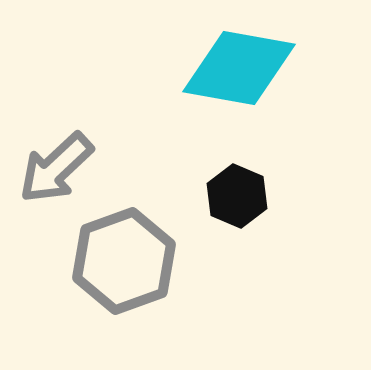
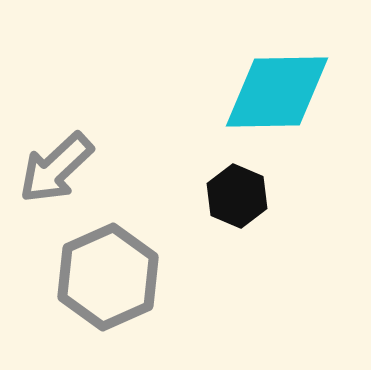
cyan diamond: moved 38 px right, 24 px down; rotated 11 degrees counterclockwise
gray hexagon: moved 16 px left, 16 px down; rotated 4 degrees counterclockwise
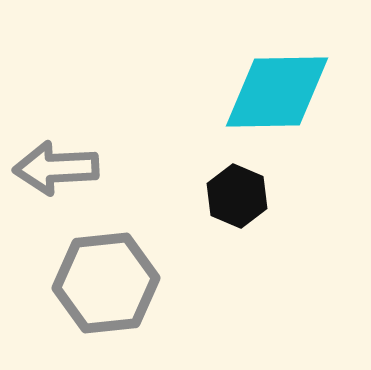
gray arrow: rotated 40 degrees clockwise
gray hexagon: moved 2 px left, 6 px down; rotated 18 degrees clockwise
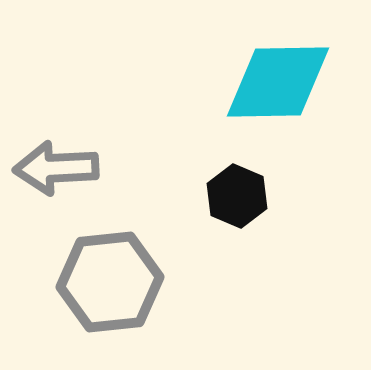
cyan diamond: moved 1 px right, 10 px up
gray hexagon: moved 4 px right, 1 px up
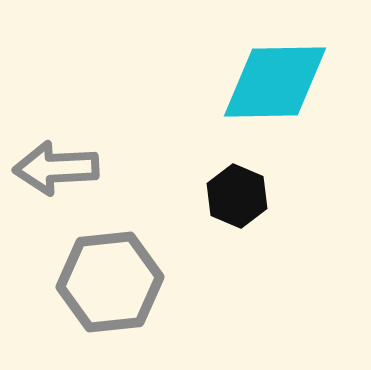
cyan diamond: moved 3 px left
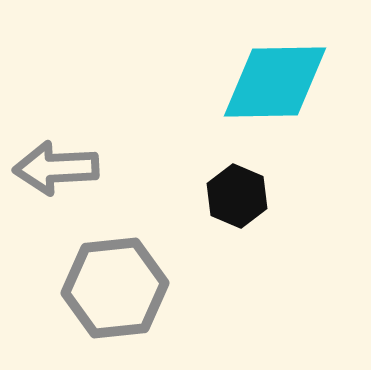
gray hexagon: moved 5 px right, 6 px down
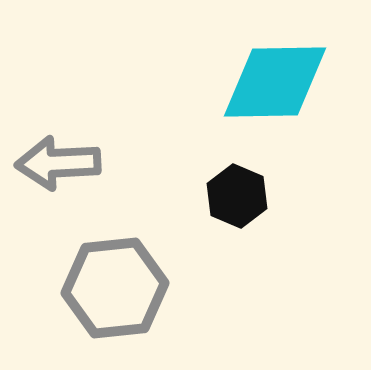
gray arrow: moved 2 px right, 5 px up
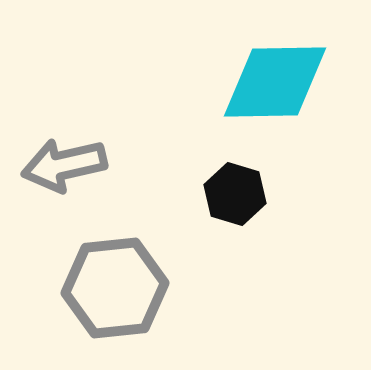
gray arrow: moved 6 px right, 2 px down; rotated 10 degrees counterclockwise
black hexagon: moved 2 px left, 2 px up; rotated 6 degrees counterclockwise
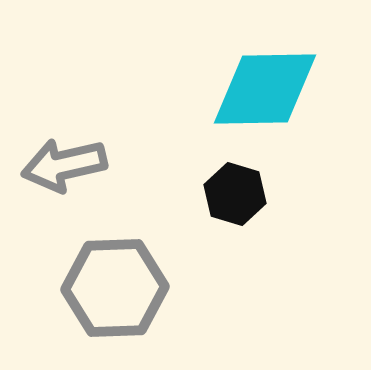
cyan diamond: moved 10 px left, 7 px down
gray hexagon: rotated 4 degrees clockwise
